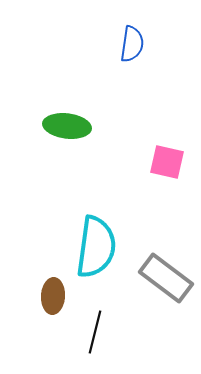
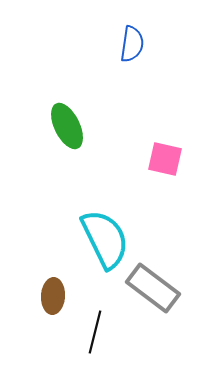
green ellipse: rotated 57 degrees clockwise
pink square: moved 2 px left, 3 px up
cyan semicircle: moved 9 px right, 8 px up; rotated 34 degrees counterclockwise
gray rectangle: moved 13 px left, 10 px down
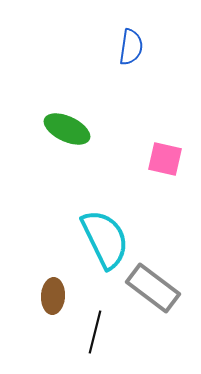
blue semicircle: moved 1 px left, 3 px down
green ellipse: moved 3 px down; rotated 39 degrees counterclockwise
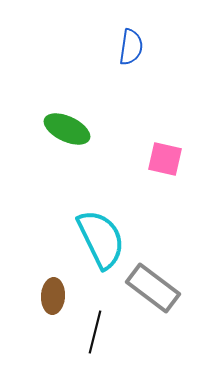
cyan semicircle: moved 4 px left
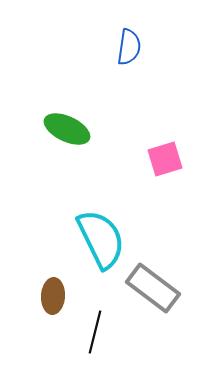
blue semicircle: moved 2 px left
pink square: rotated 30 degrees counterclockwise
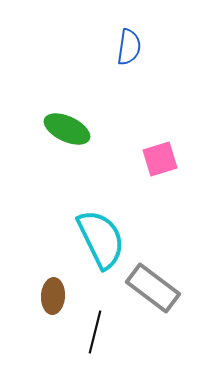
pink square: moved 5 px left
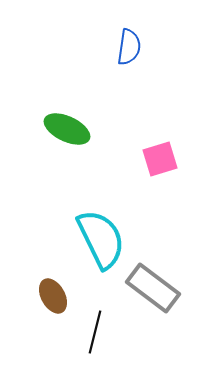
brown ellipse: rotated 32 degrees counterclockwise
